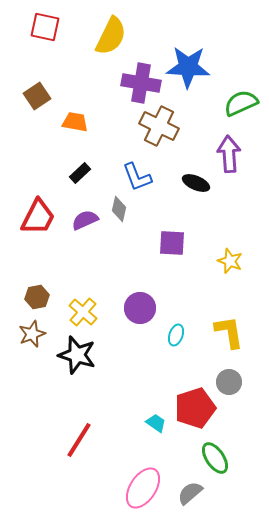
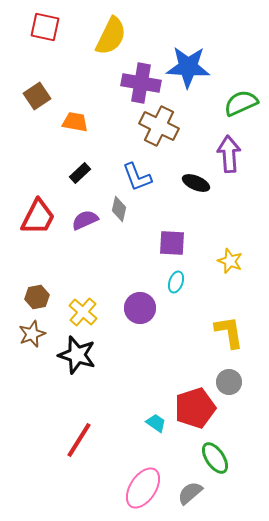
cyan ellipse: moved 53 px up
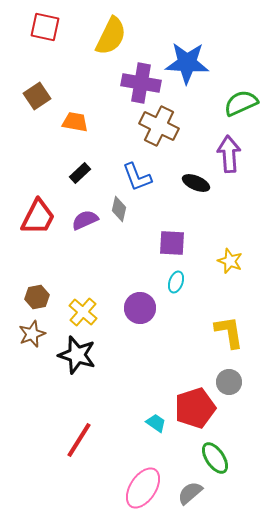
blue star: moved 1 px left, 4 px up
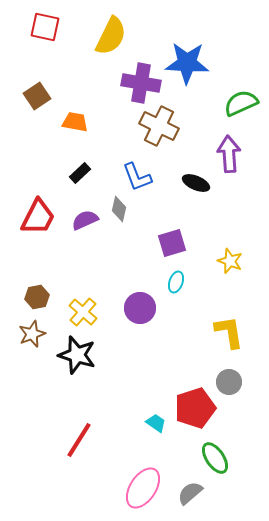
purple square: rotated 20 degrees counterclockwise
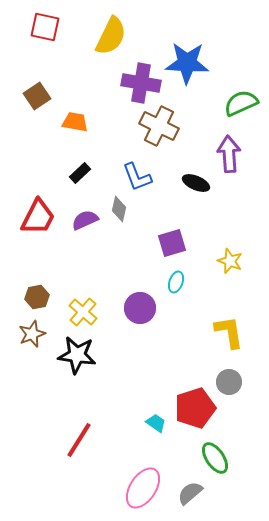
black star: rotated 9 degrees counterclockwise
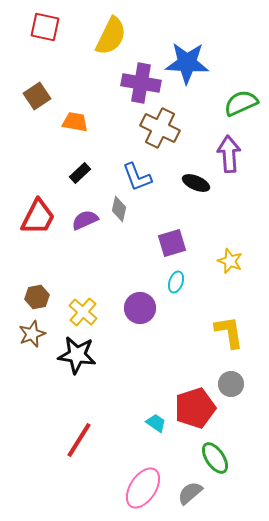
brown cross: moved 1 px right, 2 px down
gray circle: moved 2 px right, 2 px down
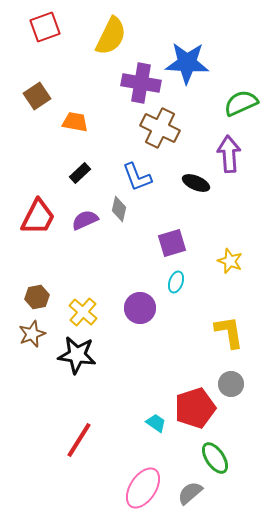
red square: rotated 32 degrees counterclockwise
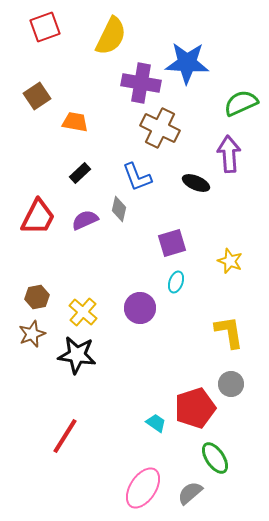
red line: moved 14 px left, 4 px up
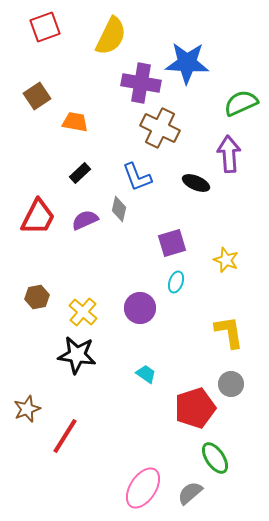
yellow star: moved 4 px left, 1 px up
brown star: moved 5 px left, 75 px down
cyan trapezoid: moved 10 px left, 49 px up
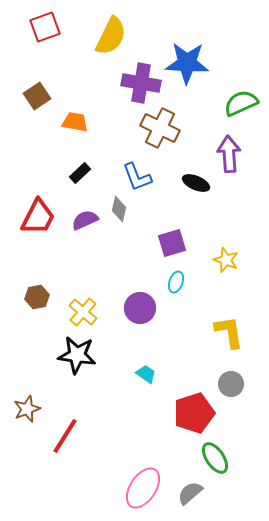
red pentagon: moved 1 px left, 5 px down
